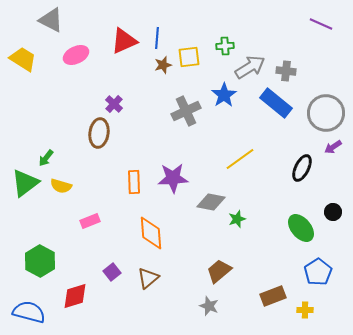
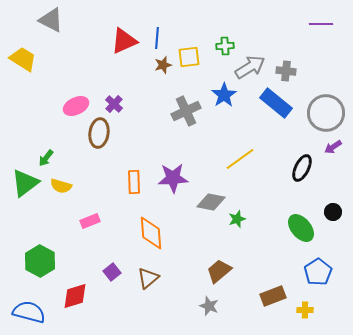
purple line at (321, 24): rotated 25 degrees counterclockwise
pink ellipse at (76, 55): moved 51 px down
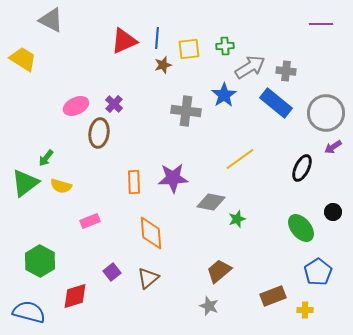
yellow square at (189, 57): moved 8 px up
gray cross at (186, 111): rotated 32 degrees clockwise
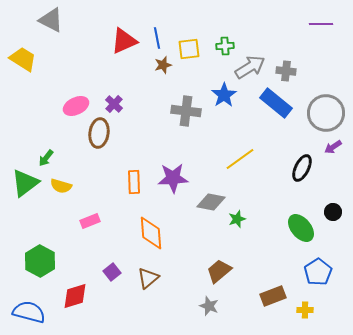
blue line at (157, 38): rotated 15 degrees counterclockwise
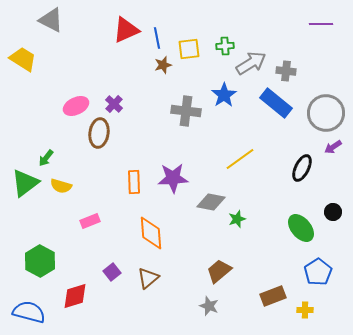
red triangle at (124, 41): moved 2 px right, 11 px up
gray arrow at (250, 67): moved 1 px right, 4 px up
